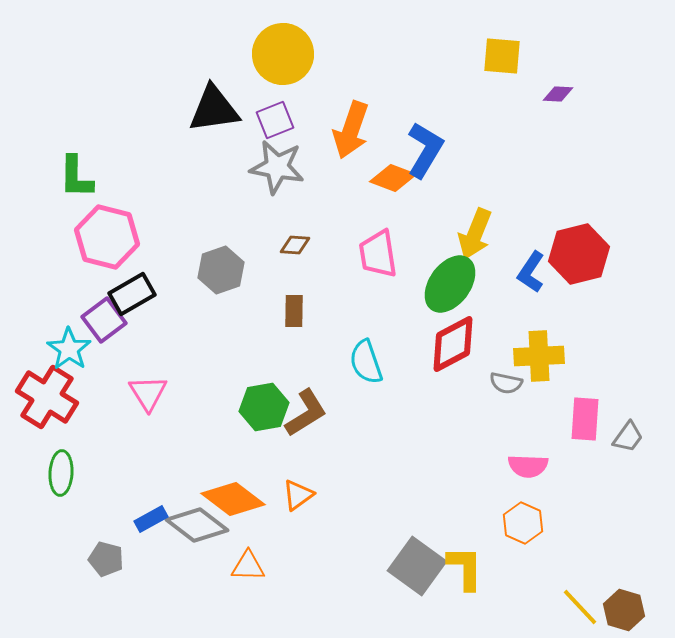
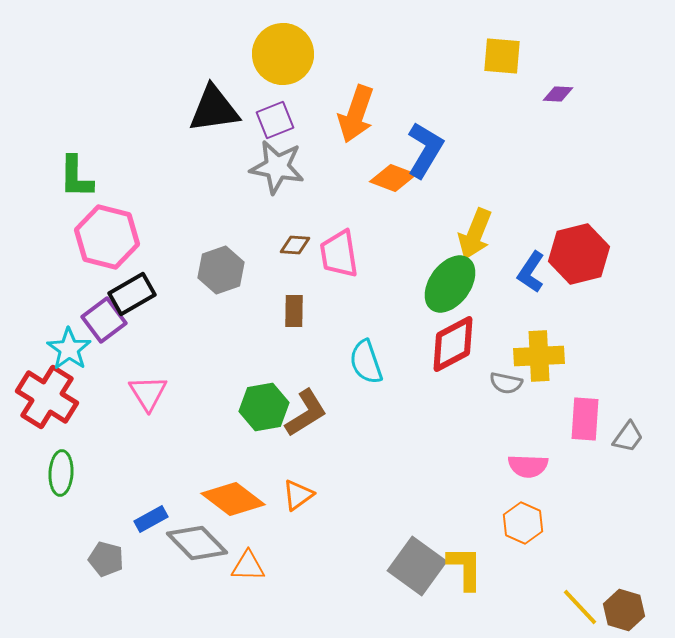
orange arrow at (351, 130): moved 5 px right, 16 px up
pink trapezoid at (378, 254): moved 39 px left
gray diamond at (197, 525): moved 18 px down; rotated 8 degrees clockwise
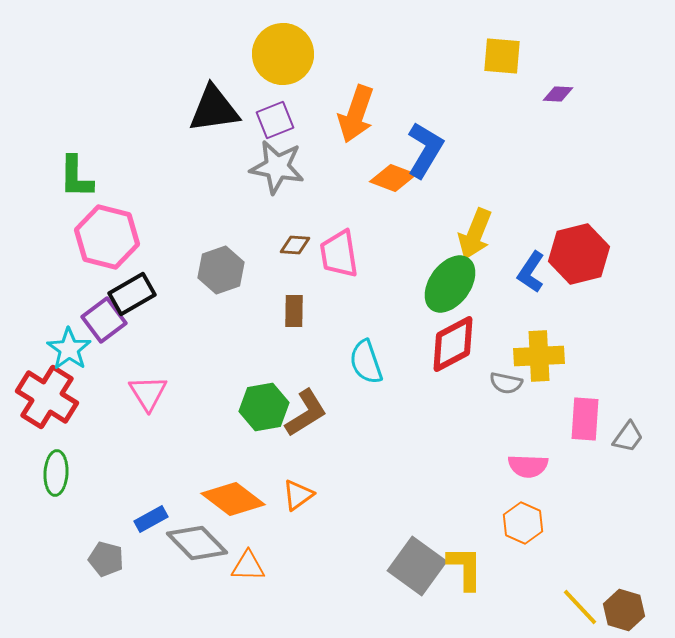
green ellipse at (61, 473): moved 5 px left
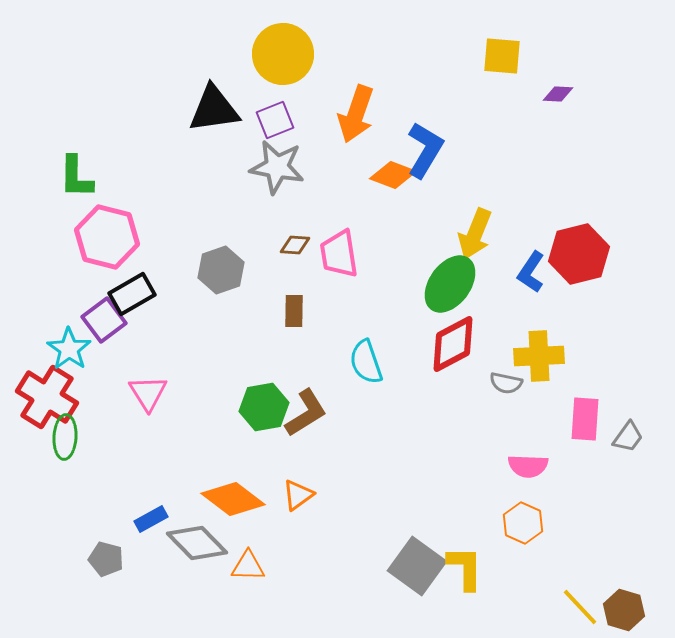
orange diamond at (393, 178): moved 3 px up
green ellipse at (56, 473): moved 9 px right, 36 px up
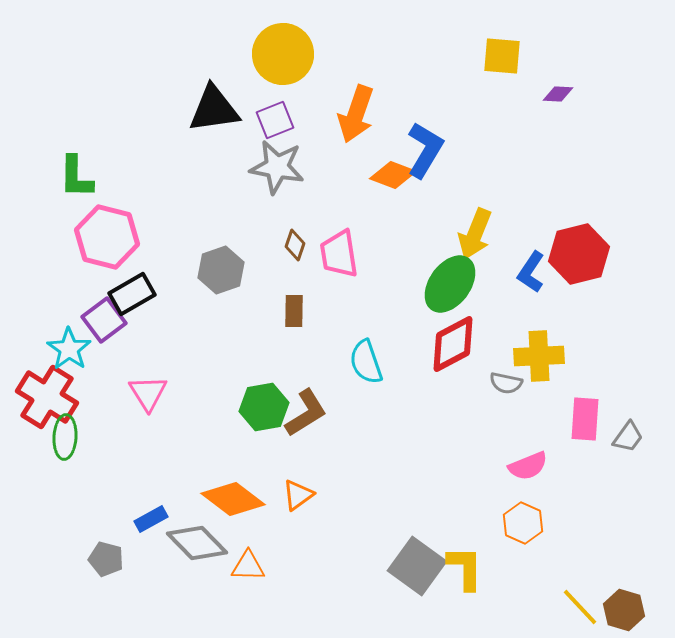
brown diamond at (295, 245): rotated 76 degrees counterclockwise
pink semicircle at (528, 466): rotated 24 degrees counterclockwise
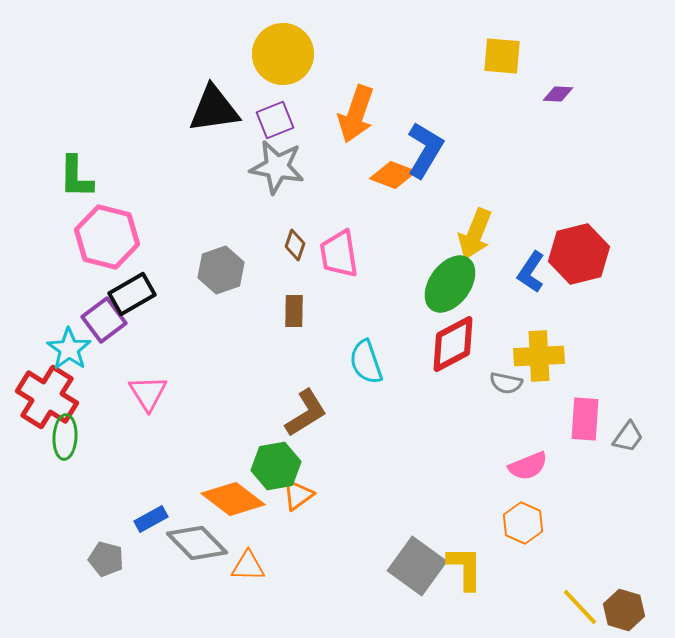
green hexagon at (264, 407): moved 12 px right, 59 px down
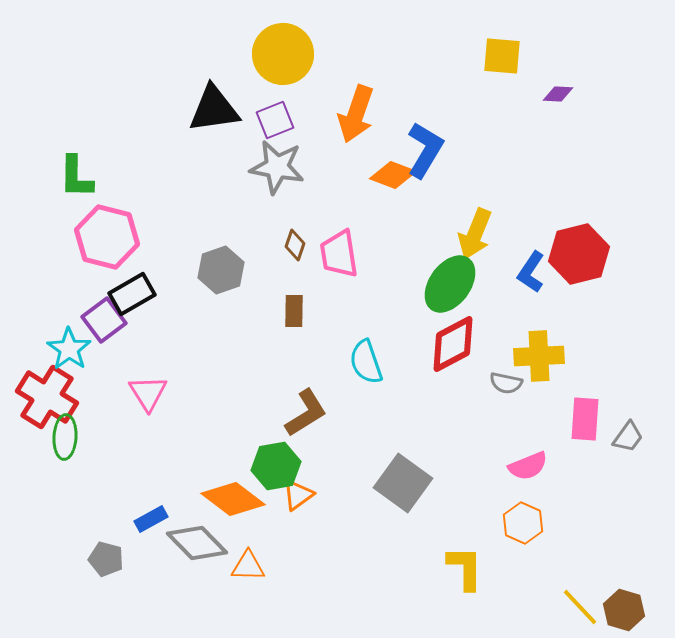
gray square at (417, 566): moved 14 px left, 83 px up
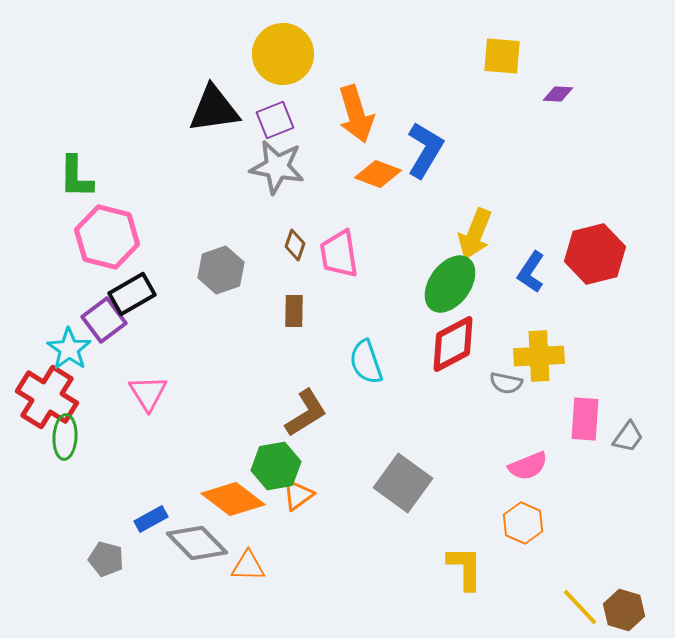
orange arrow at (356, 114): rotated 36 degrees counterclockwise
orange diamond at (393, 175): moved 15 px left, 1 px up
red hexagon at (579, 254): moved 16 px right
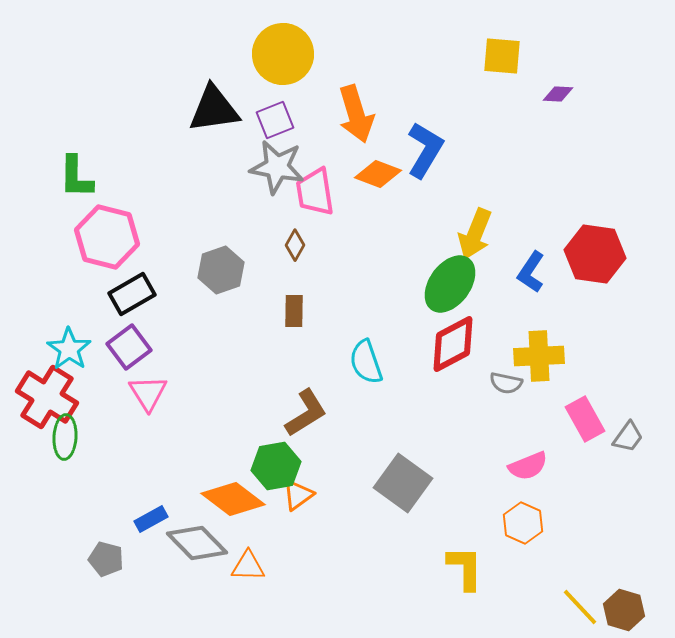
brown diamond at (295, 245): rotated 12 degrees clockwise
pink trapezoid at (339, 254): moved 24 px left, 62 px up
red hexagon at (595, 254): rotated 22 degrees clockwise
purple square at (104, 320): moved 25 px right, 27 px down
pink rectangle at (585, 419): rotated 33 degrees counterclockwise
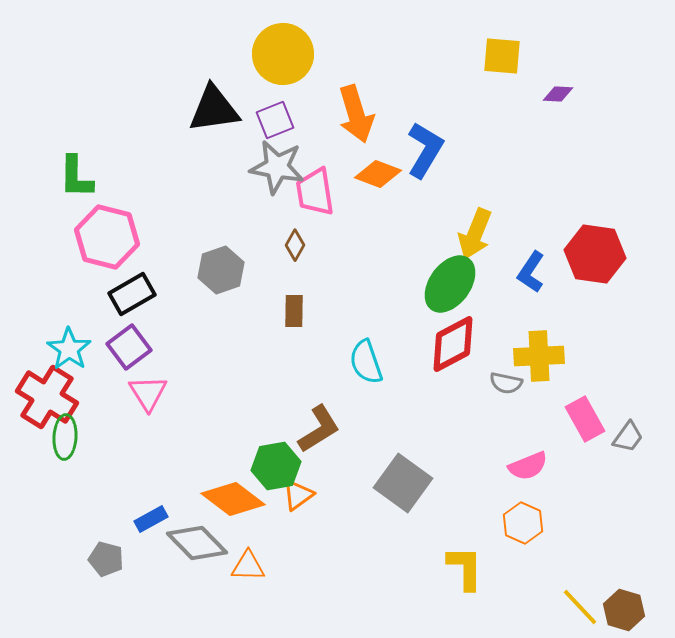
brown L-shape at (306, 413): moved 13 px right, 16 px down
